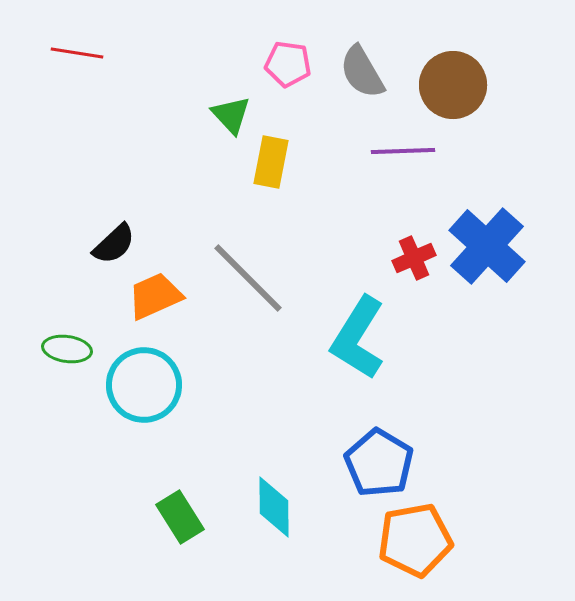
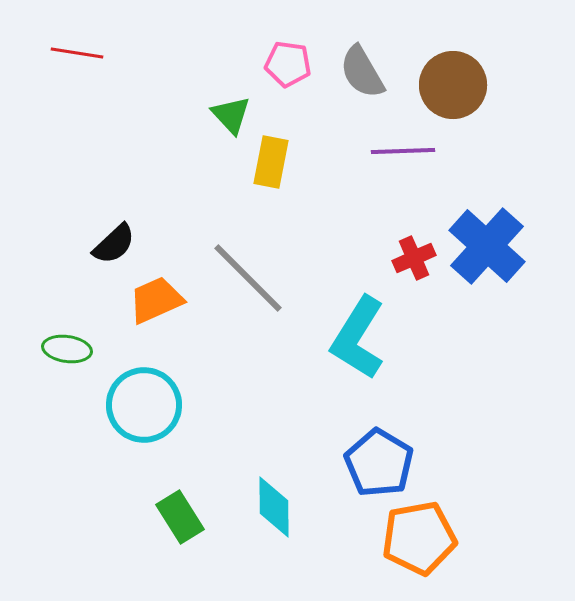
orange trapezoid: moved 1 px right, 4 px down
cyan circle: moved 20 px down
orange pentagon: moved 4 px right, 2 px up
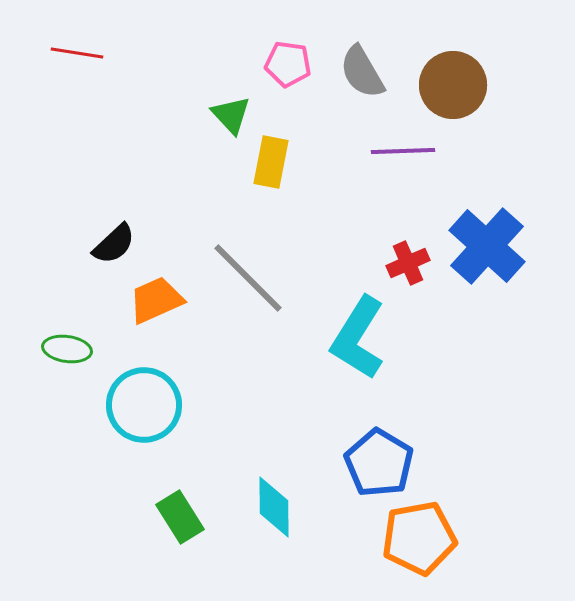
red cross: moved 6 px left, 5 px down
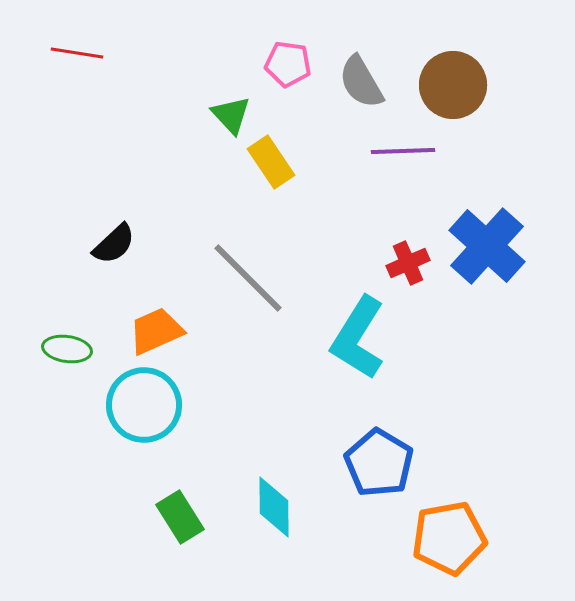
gray semicircle: moved 1 px left, 10 px down
yellow rectangle: rotated 45 degrees counterclockwise
orange trapezoid: moved 31 px down
orange pentagon: moved 30 px right
